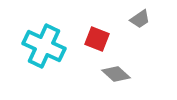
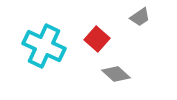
gray trapezoid: moved 2 px up
red square: rotated 20 degrees clockwise
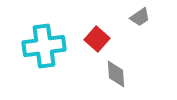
cyan cross: rotated 33 degrees counterclockwise
gray diamond: rotated 44 degrees clockwise
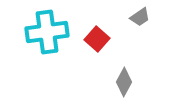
cyan cross: moved 3 px right, 14 px up
gray diamond: moved 8 px right, 8 px down; rotated 32 degrees clockwise
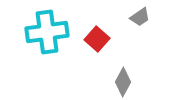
gray diamond: moved 1 px left
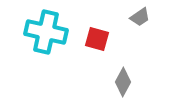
cyan cross: moved 1 px left; rotated 21 degrees clockwise
red square: rotated 25 degrees counterclockwise
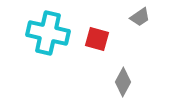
cyan cross: moved 2 px right, 1 px down
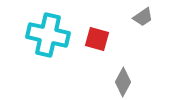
gray trapezoid: moved 3 px right
cyan cross: moved 2 px down
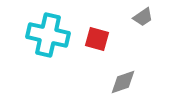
gray diamond: rotated 44 degrees clockwise
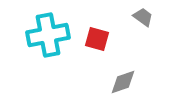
gray trapezoid: rotated 110 degrees counterclockwise
cyan cross: rotated 24 degrees counterclockwise
